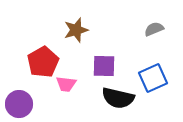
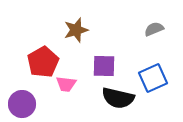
purple circle: moved 3 px right
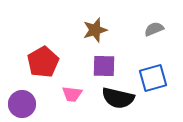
brown star: moved 19 px right
blue square: rotated 8 degrees clockwise
pink trapezoid: moved 6 px right, 10 px down
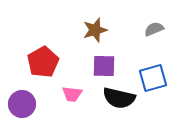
black semicircle: moved 1 px right
